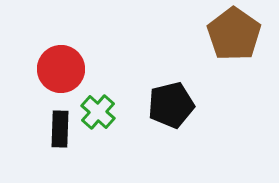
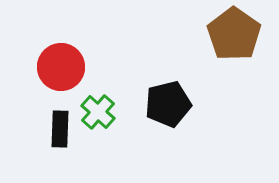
red circle: moved 2 px up
black pentagon: moved 3 px left, 1 px up
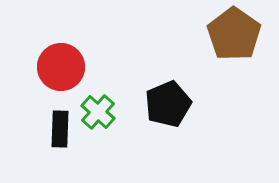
black pentagon: rotated 9 degrees counterclockwise
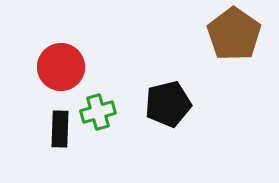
black pentagon: rotated 9 degrees clockwise
green cross: rotated 32 degrees clockwise
